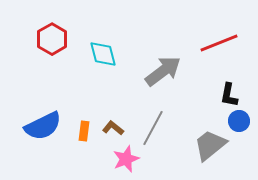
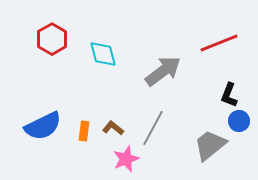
black L-shape: rotated 10 degrees clockwise
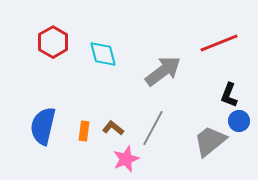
red hexagon: moved 1 px right, 3 px down
blue semicircle: rotated 129 degrees clockwise
gray trapezoid: moved 4 px up
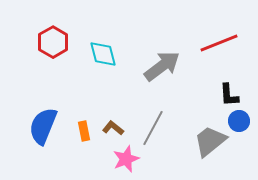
gray arrow: moved 1 px left, 5 px up
black L-shape: rotated 25 degrees counterclockwise
blue semicircle: rotated 9 degrees clockwise
orange rectangle: rotated 18 degrees counterclockwise
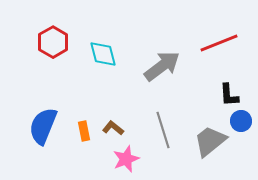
blue circle: moved 2 px right
gray line: moved 10 px right, 2 px down; rotated 45 degrees counterclockwise
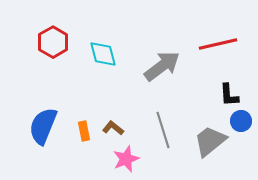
red line: moved 1 px left, 1 px down; rotated 9 degrees clockwise
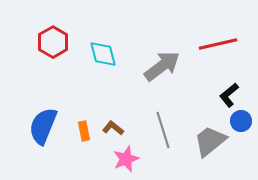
black L-shape: rotated 55 degrees clockwise
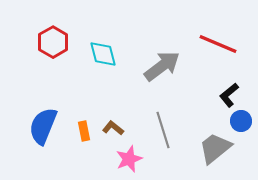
red line: rotated 36 degrees clockwise
gray trapezoid: moved 5 px right, 7 px down
pink star: moved 3 px right
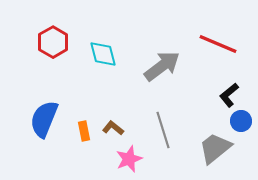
blue semicircle: moved 1 px right, 7 px up
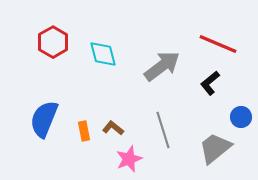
black L-shape: moved 19 px left, 12 px up
blue circle: moved 4 px up
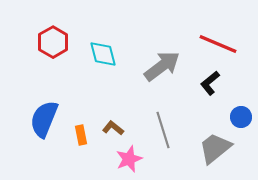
orange rectangle: moved 3 px left, 4 px down
